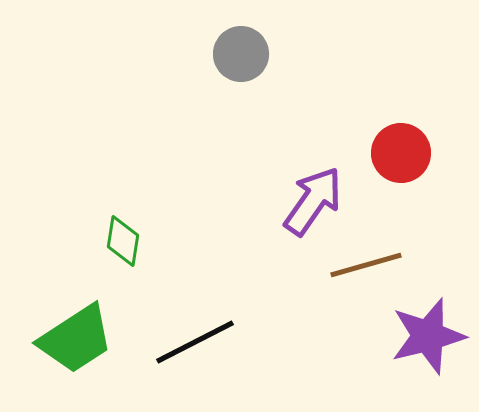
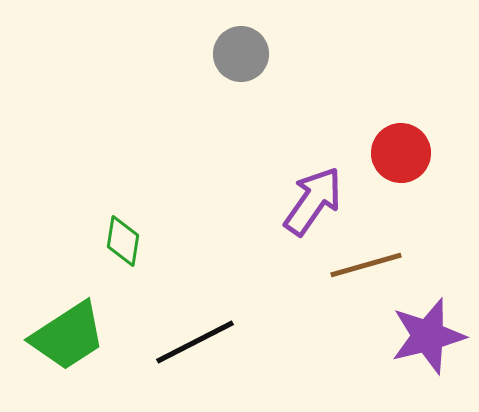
green trapezoid: moved 8 px left, 3 px up
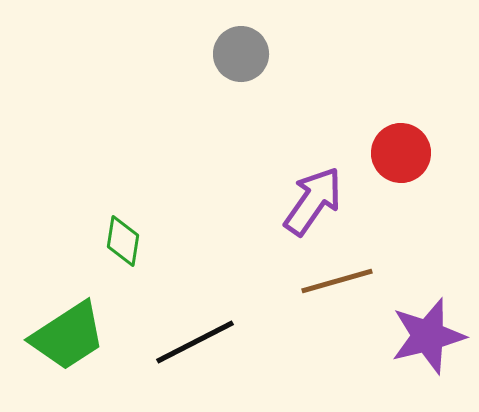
brown line: moved 29 px left, 16 px down
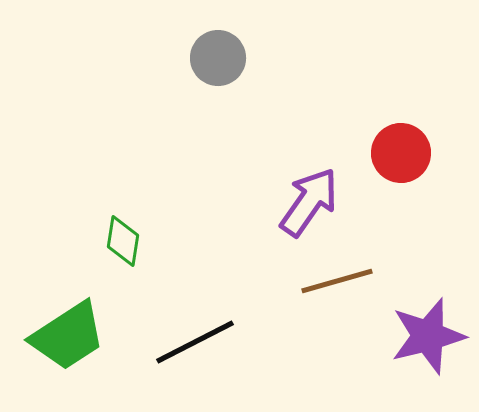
gray circle: moved 23 px left, 4 px down
purple arrow: moved 4 px left, 1 px down
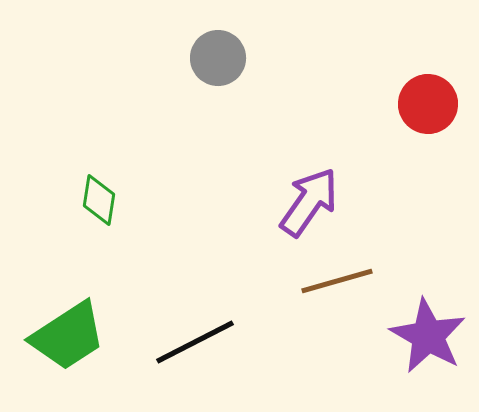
red circle: moved 27 px right, 49 px up
green diamond: moved 24 px left, 41 px up
purple star: rotated 28 degrees counterclockwise
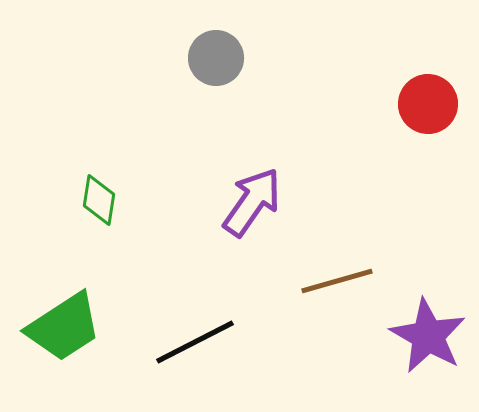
gray circle: moved 2 px left
purple arrow: moved 57 px left
green trapezoid: moved 4 px left, 9 px up
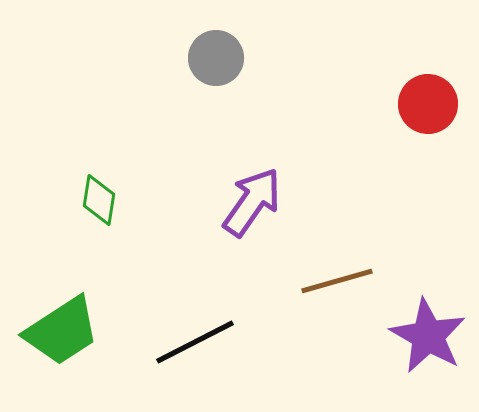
green trapezoid: moved 2 px left, 4 px down
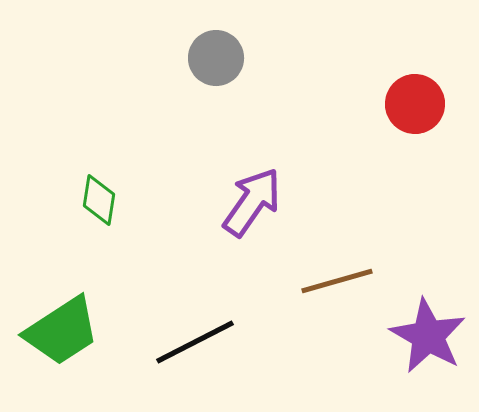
red circle: moved 13 px left
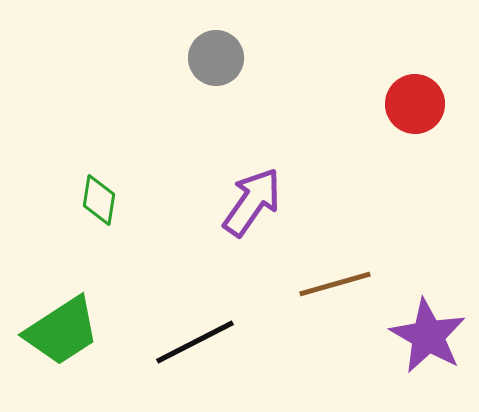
brown line: moved 2 px left, 3 px down
